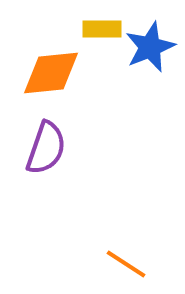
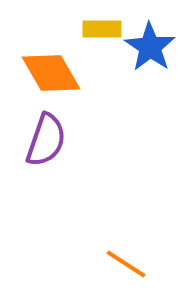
blue star: rotated 15 degrees counterclockwise
orange diamond: rotated 66 degrees clockwise
purple semicircle: moved 8 px up
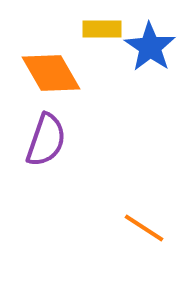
orange line: moved 18 px right, 36 px up
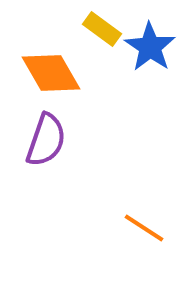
yellow rectangle: rotated 36 degrees clockwise
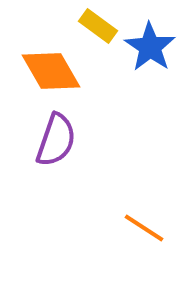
yellow rectangle: moved 4 px left, 3 px up
orange diamond: moved 2 px up
purple semicircle: moved 10 px right
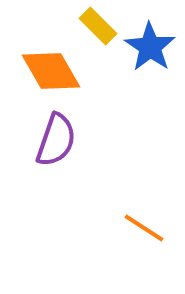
yellow rectangle: rotated 9 degrees clockwise
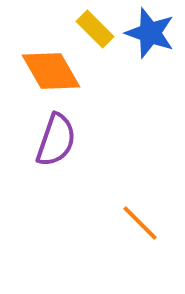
yellow rectangle: moved 3 px left, 3 px down
blue star: moved 14 px up; rotated 15 degrees counterclockwise
orange line: moved 4 px left, 5 px up; rotated 12 degrees clockwise
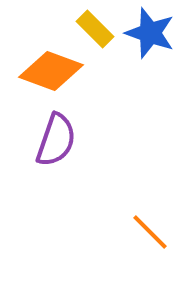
orange diamond: rotated 40 degrees counterclockwise
orange line: moved 10 px right, 9 px down
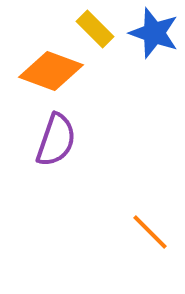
blue star: moved 4 px right
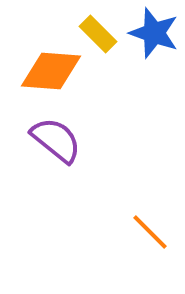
yellow rectangle: moved 3 px right, 5 px down
orange diamond: rotated 16 degrees counterclockwise
purple semicircle: rotated 70 degrees counterclockwise
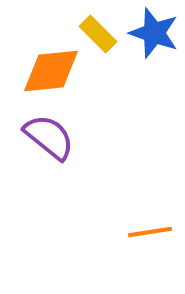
orange diamond: rotated 10 degrees counterclockwise
purple semicircle: moved 7 px left, 3 px up
orange line: rotated 54 degrees counterclockwise
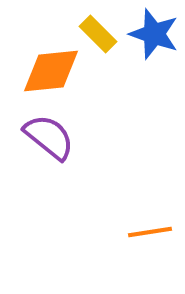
blue star: moved 1 px down
